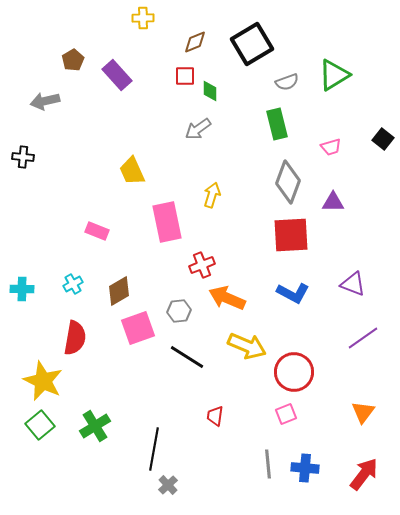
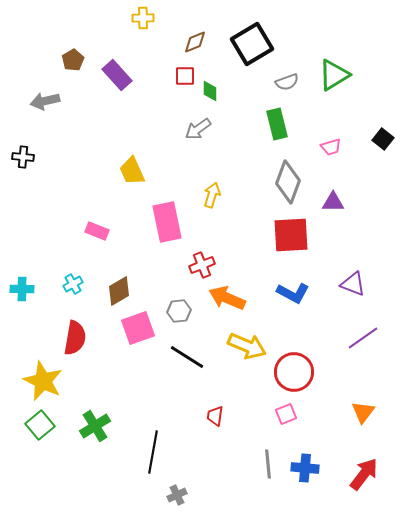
black line at (154, 449): moved 1 px left, 3 px down
gray cross at (168, 485): moved 9 px right, 10 px down; rotated 18 degrees clockwise
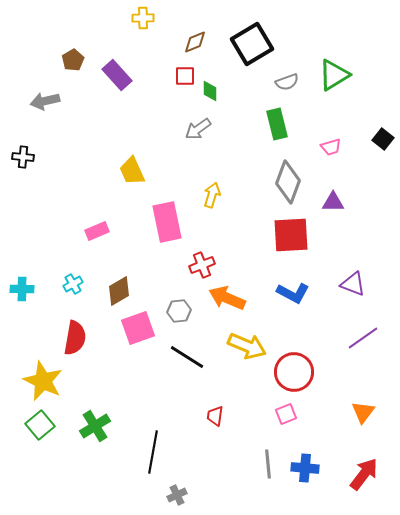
pink rectangle at (97, 231): rotated 45 degrees counterclockwise
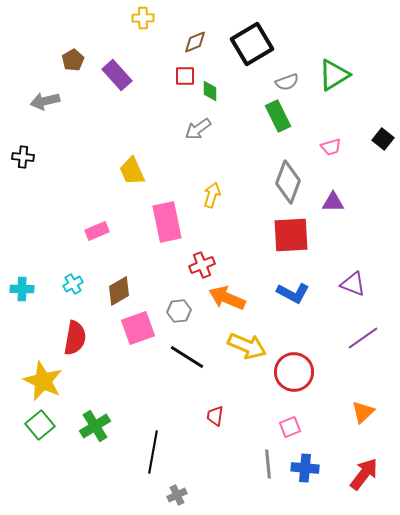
green rectangle at (277, 124): moved 1 px right, 8 px up; rotated 12 degrees counterclockwise
orange triangle at (363, 412): rotated 10 degrees clockwise
pink square at (286, 414): moved 4 px right, 13 px down
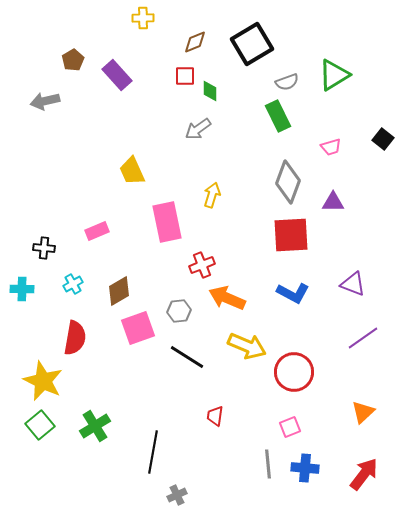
black cross at (23, 157): moved 21 px right, 91 px down
